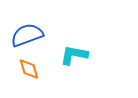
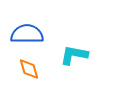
blue semicircle: moved 1 px up; rotated 20 degrees clockwise
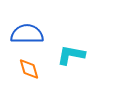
cyan L-shape: moved 3 px left
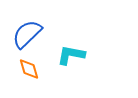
blue semicircle: rotated 44 degrees counterclockwise
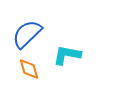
cyan L-shape: moved 4 px left
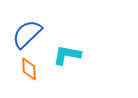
orange diamond: rotated 15 degrees clockwise
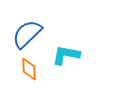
cyan L-shape: moved 1 px left
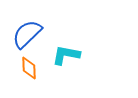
orange diamond: moved 1 px up
